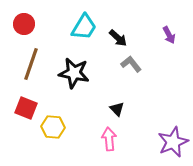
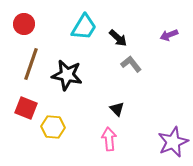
purple arrow: rotated 96 degrees clockwise
black star: moved 7 px left, 2 px down
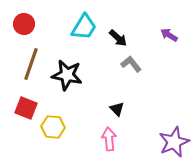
purple arrow: rotated 54 degrees clockwise
purple star: moved 1 px right
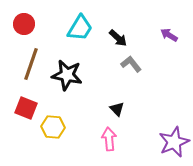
cyan trapezoid: moved 4 px left, 1 px down
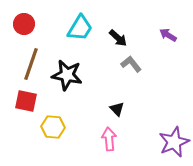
purple arrow: moved 1 px left
red square: moved 7 px up; rotated 10 degrees counterclockwise
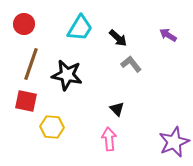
yellow hexagon: moved 1 px left
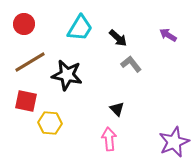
brown line: moved 1 px left, 2 px up; rotated 40 degrees clockwise
yellow hexagon: moved 2 px left, 4 px up
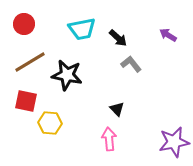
cyan trapezoid: moved 2 px right, 1 px down; rotated 48 degrees clockwise
purple star: rotated 12 degrees clockwise
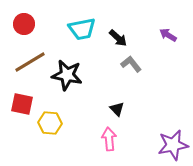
red square: moved 4 px left, 3 px down
purple star: moved 1 px left, 3 px down
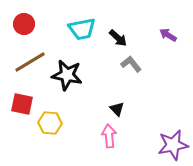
pink arrow: moved 3 px up
